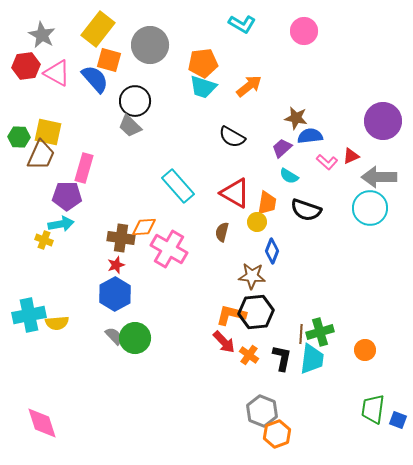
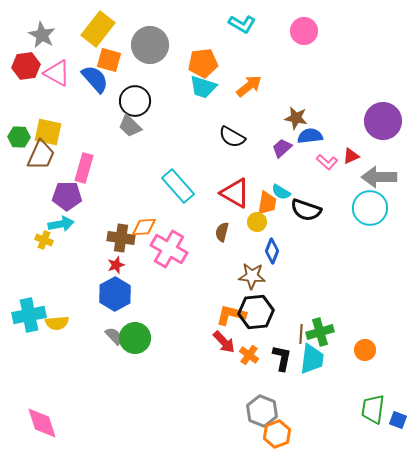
cyan semicircle at (289, 176): moved 8 px left, 16 px down
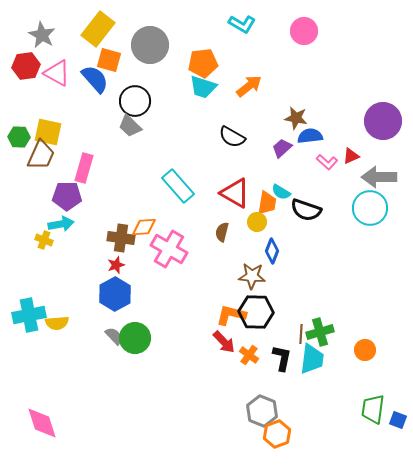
black hexagon at (256, 312): rotated 8 degrees clockwise
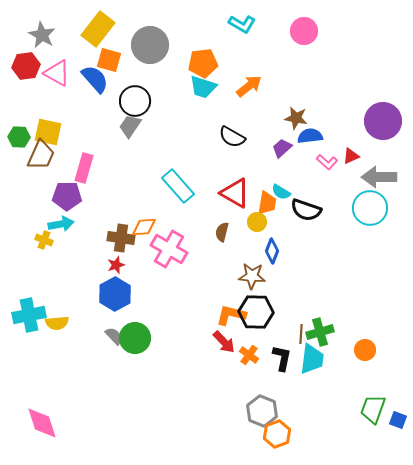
gray trapezoid at (130, 126): rotated 80 degrees clockwise
green trapezoid at (373, 409): rotated 12 degrees clockwise
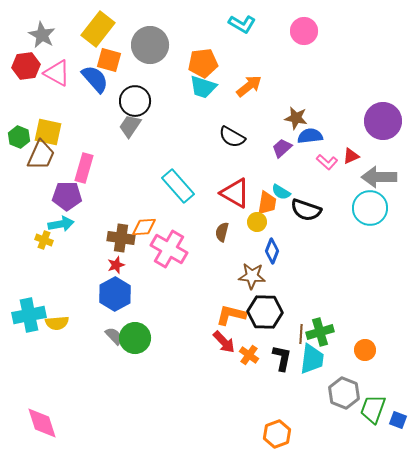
green hexagon at (19, 137): rotated 20 degrees clockwise
black hexagon at (256, 312): moved 9 px right
gray hexagon at (262, 411): moved 82 px right, 18 px up
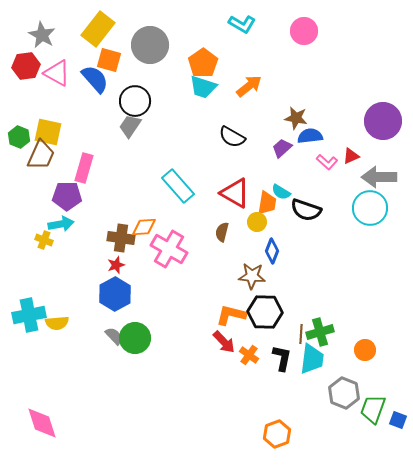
orange pentagon at (203, 63): rotated 28 degrees counterclockwise
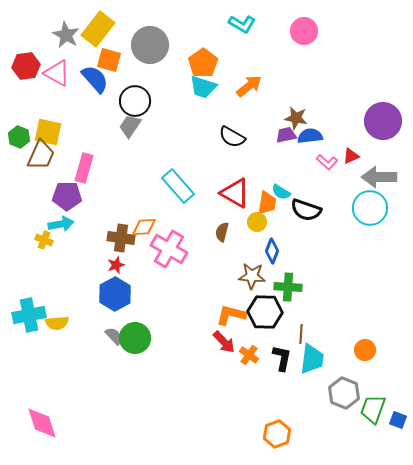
gray star at (42, 35): moved 24 px right
purple trapezoid at (282, 148): moved 4 px right, 13 px up; rotated 30 degrees clockwise
green cross at (320, 332): moved 32 px left, 45 px up; rotated 20 degrees clockwise
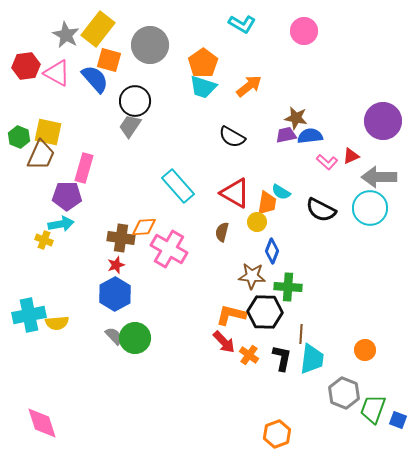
black semicircle at (306, 210): moved 15 px right; rotated 8 degrees clockwise
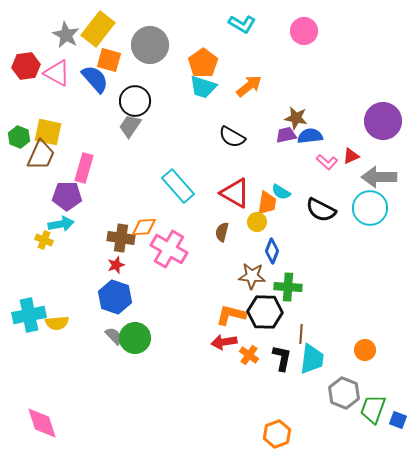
blue hexagon at (115, 294): moved 3 px down; rotated 12 degrees counterclockwise
red arrow at (224, 342): rotated 125 degrees clockwise
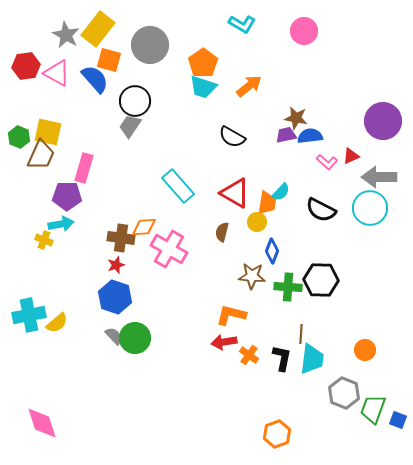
cyan semicircle at (281, 192): rotated 78 degrees counterclockwise
black hexagon at (265, 312): moved 56 px right, 32 px up
yellow semicircle at (57, 323): rotated 35 degrees counterclockwise
